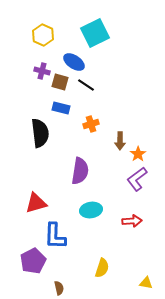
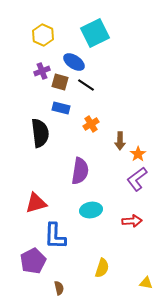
purple cross: rotated 35 degrees counterclockwise
orange cross: rotated 14 degrees counterclockwise
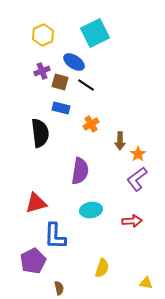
yellow hexagon: rotated 10 degrees clockwise
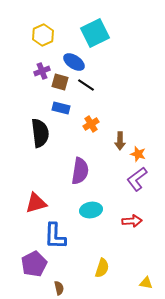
orange star: rotated 21 degrees counterclockwise
purple pentagon: moved 1 px right, 3 px down
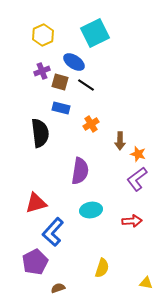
blue L-shape: moved 2 px left, 4 px up; rotated 40 degrees clockwise
purple pentagon: moved 1 px right, 2 px up
brown semicircle: moved 1 px left; rotated 96 degrees counterclockwise
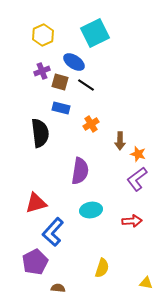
brown semicircle: rotated 24 degrees clockwise
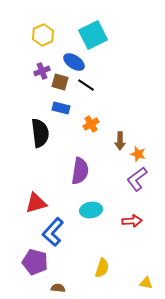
cyan square: moved 2 px left, 2 px down
purple pentagon: rotated 30 degrees counterclockwise
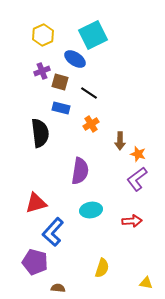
blue ellipse: moved 1 px right, 3 px up
black line: moved 3 px right, 8 px down
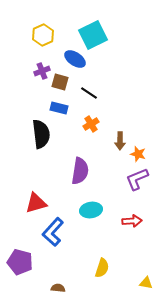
blue rectangle: moved 2 px left
black semicircle: moved 1 px right, 1 px down
purple L-shape: rotated 15 degrees clockwise
purple pentagon: moved 15 px left
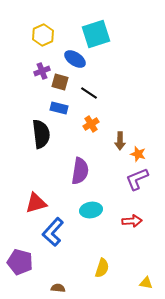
cyan square: moved 3 px right, 1 px up; rotated 8 degrees clockwise
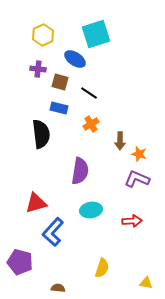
purple cross: moved 4 px left, 2 px up; rotated 28 degrees clockwise
orange star: moved 1 px right
purple L-shape: rotated 45 degrees clockwise
